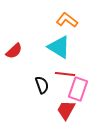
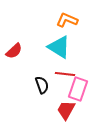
orange L-shape: rotated 15 degrees counterclockwise
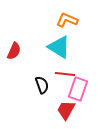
red semicircle: rotated 24 degrees counterclockwise
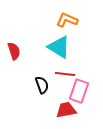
red semicircle: rotated 42 degrees counterclockwise
pink rectangle: moved 1 px right, 2 px down
red trapezoid: rotated 50 degrees clockwise
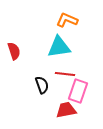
cyan triangle: rotated 40 degrees counterclockwise
pink rectangle: moved 1 px left
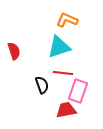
cyan triangle: rotated 10 degrees counterclockwise
red line: moved 2 px left, 1 px up
